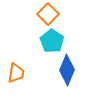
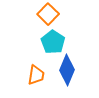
cyan pentagon: moved 1 px right, 1 px down
orange trapezoid: moved 20 px right, 2 px down
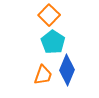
orange square: moved 1 px right, 1 px down
orange trapezoid: moved 7 px right; rotated 10 degrees clockwise
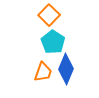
blue diamond: moved 1 px left, 1 px up
orange trapezoid: moved 3 px up
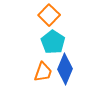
blue diamond: moved 1 px left
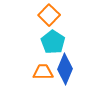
orange trapezoid: rotated 110 degrees counterclockwise
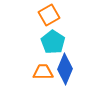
orange square: rotated 15 degrees clockwise
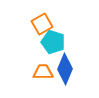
orange square: moved 7 px left, 9 px down
cyan pentagon: rotated 15 degrees counterclockwise
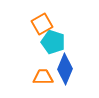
orange trapezoid: moved 5 px down
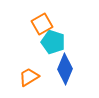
orange trapezoid: moved 14 px left; rotated 30 degrees counterclockwise
